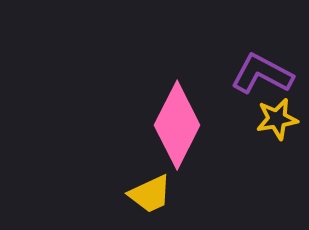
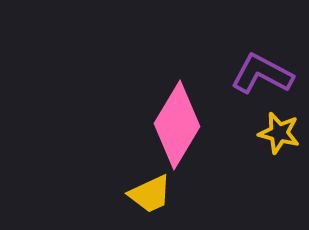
yellow star: moved 2 px right, 14 px down; rotated 24 degrees clockwise
pink diamond: rotated 4 degrees clockwise
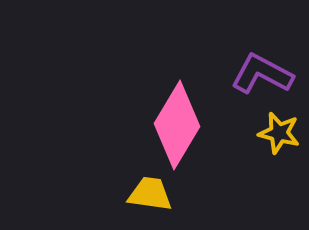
yellow trapezoid: rotated 147 degrees counterclockwise
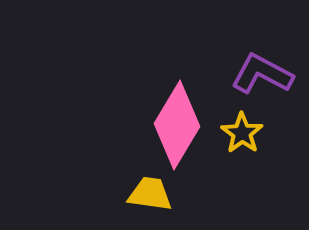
yellow star: moved 37 px left; rotated 21 degrees clockwise
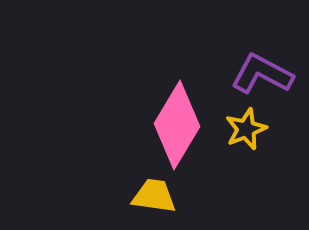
yellow star: moved 4 px right, 4 px up; rotated 15 degrees clockwise
yellow trapezoid: moved 4 px right, 2 px down
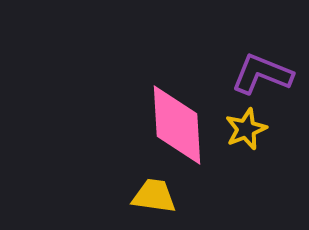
purple L-shape: rotated 6 degrees counterclockwise
pink diamond: rotated 34 degrees counterclockwise
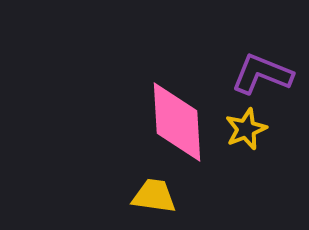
pink diamond: moved 3 px up
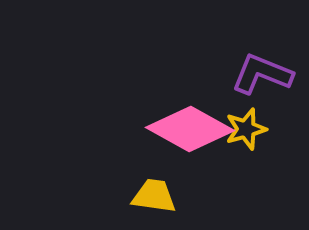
pink diamond: moved 13 px right, 7 px down; rotated 58 degrees counterclockwise
yellow star: rotated 6 degrees clockwise
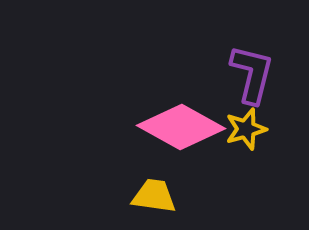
purple L-shape: moved 10 px left; rotated 82 degrees clockwise
pink diamond: moved 9 px left, 2 px up
